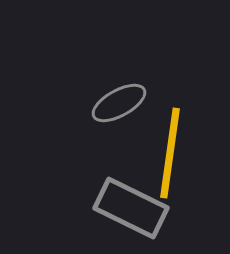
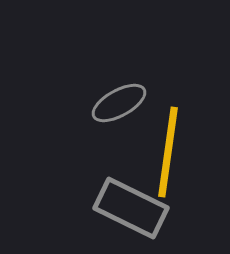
yellow line: moved 2 px left, 1 px up
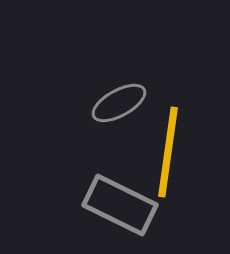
gray rectangle: moved 11 px left, 3 px up
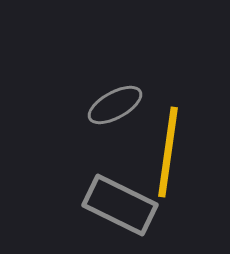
gray ellipse: moved 4 px left, 2 px down
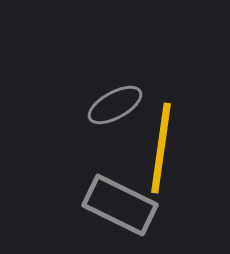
yellow line: moved 7 px left, 4 px up
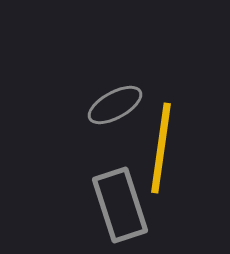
gray rectangle: rotated 46 degrees clockwise
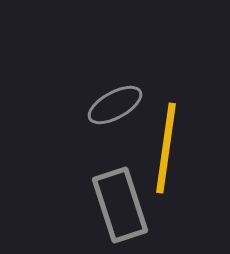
yellow line: moved 5 px right
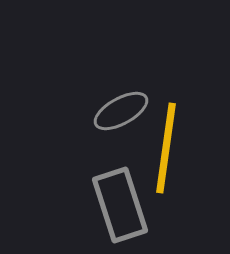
gray ellipse: moved 6 px right, 6 px down
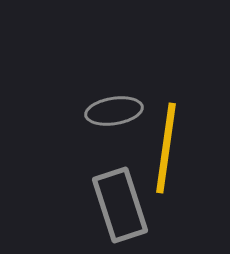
gray ellipse: moved 7 px left; rotated 20 degrees clockwise
